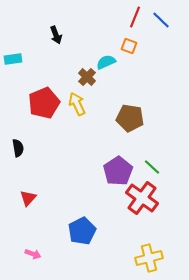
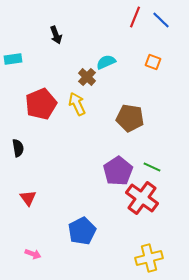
orange square: moved 24 px right, 16 px down
red pentagon: moved 3 px left, 1 px down
green line: rotated 18 degrees counterclockwise
red triangle: rotated 18 degrees counterclockwise
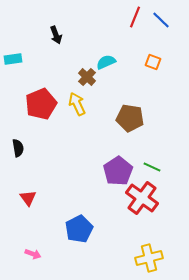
blue pentagon: moved 3 px left, 2 px up
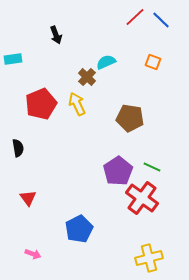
red line: rotated 25 degrees clockwise
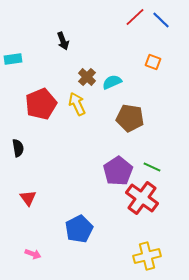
black arrow: moved 7 px right, 6 px down
cyan semicircle: moved 6 px right, 20 px down
yellow cross: moved 2 px left, 2 px up
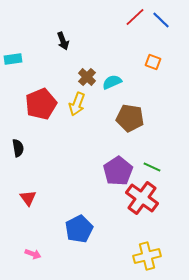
yellow arrow: rotated 135 degrees counterclockwise
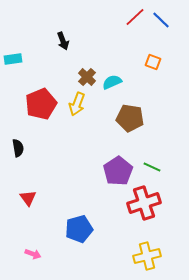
red cross: moved 2 px right, 5 px down; rotated 36 degrees clockwise
blue pentagon: rotated 12 degrees clockwise
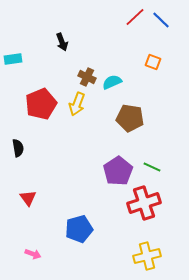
black arrow: moved 1 px left, 1 px down
brown cross: rotated 18 degrees counterclockwise
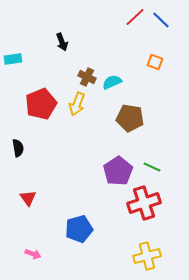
orange square: moved 2 px right
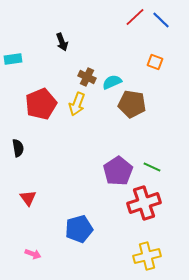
brown pentagon: moved 2 px right, 14 px up
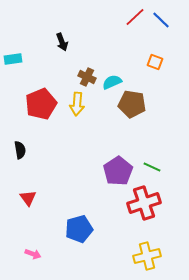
yellow arrow: rotated 15 degrees counterclockwise
black semicircle: moved 2 px right, 2 px down
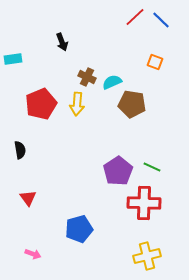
red cross: rotated 20 degrees clockwise
